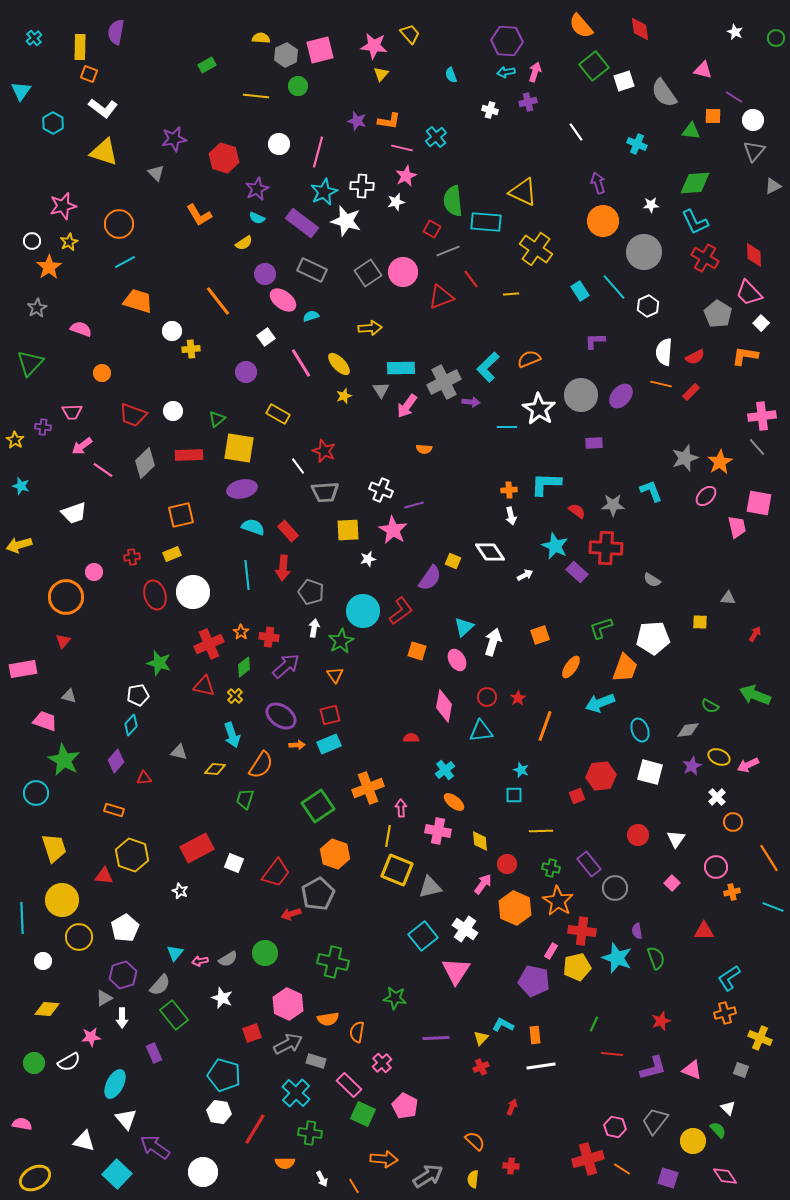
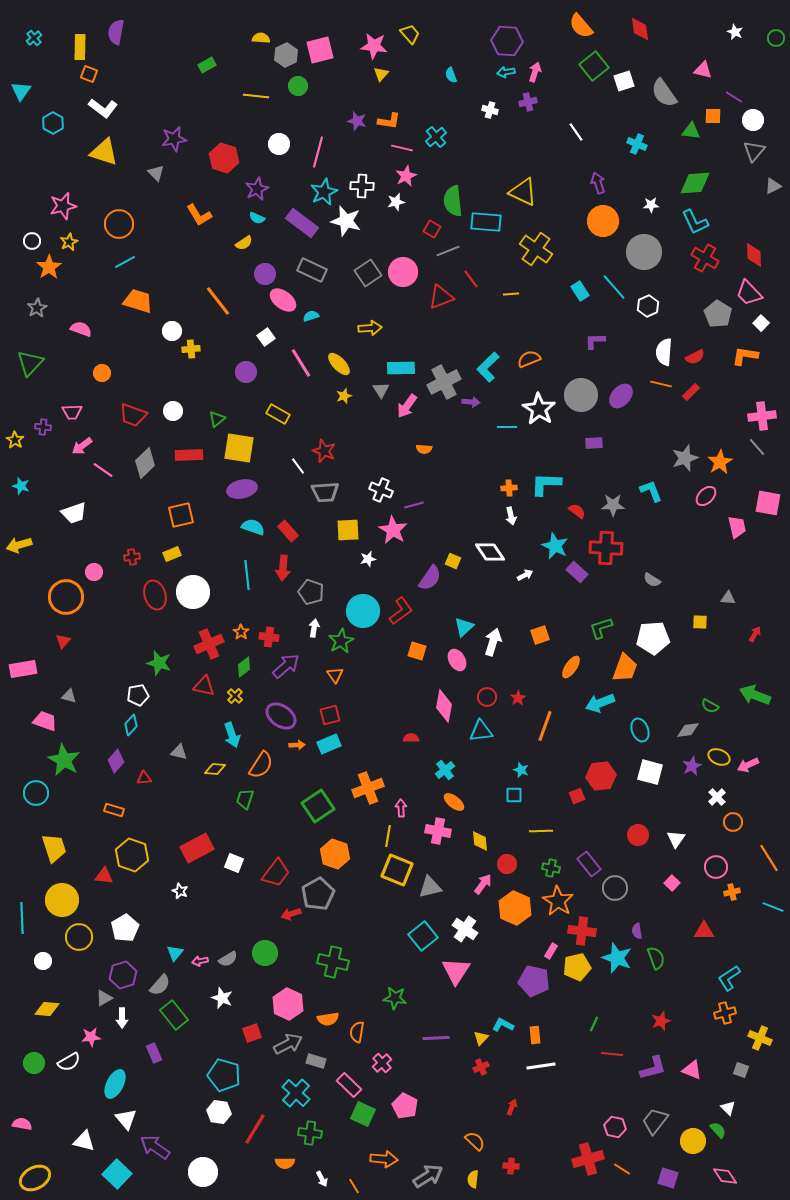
orange cross at (509, 490): moved 2 px up
pink square at (759, 503): moved 9 px right
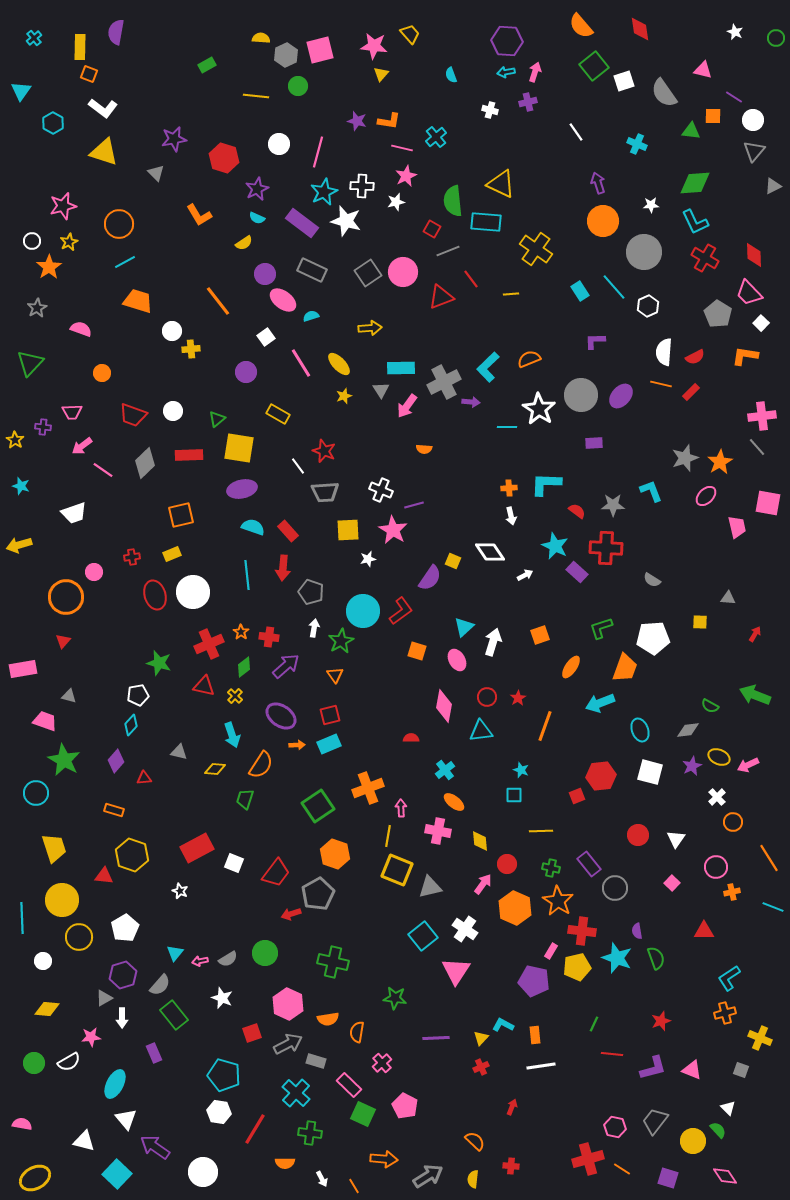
yellow triangle at (523, 192): moved 22 px left, 8 px up
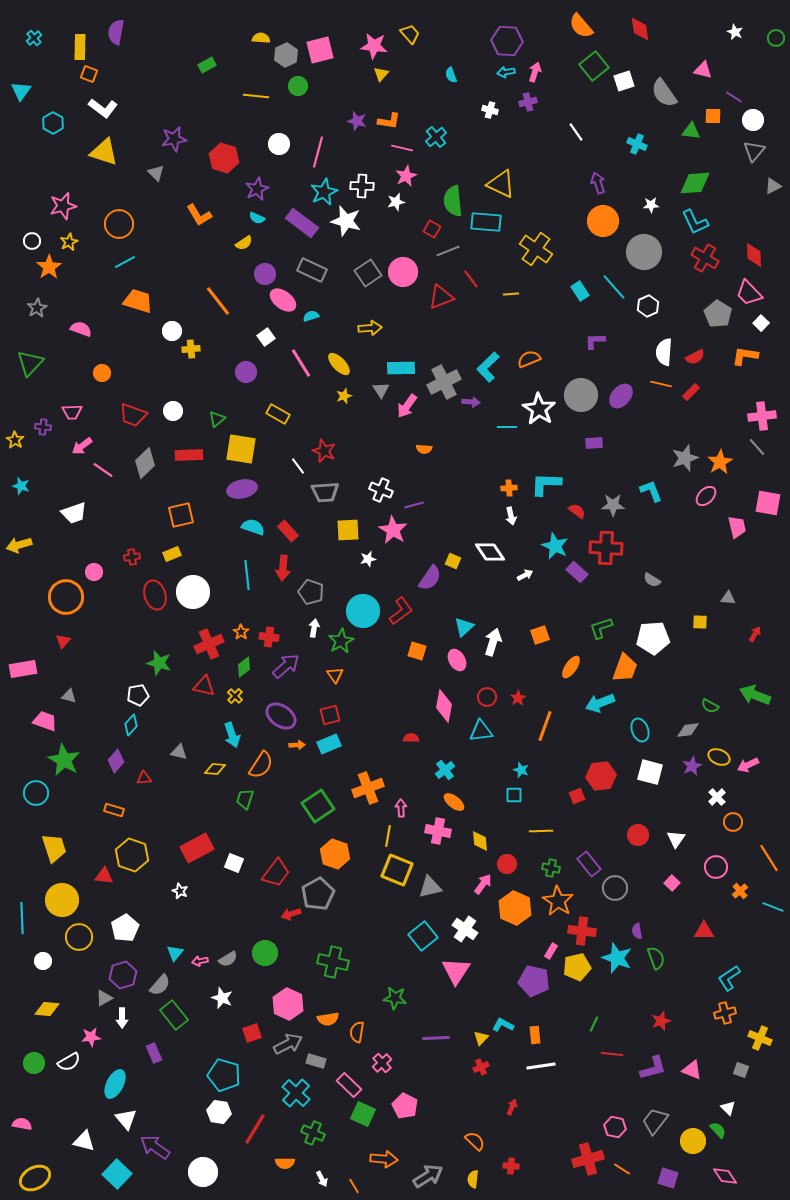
yellow square at (239, 448): moved 2 px right, 1 px down
orange cross at (732, 892): moved 8 px right, 1 px up; rotated 28 degrees counterclockwise
green cross at (310, 1133): moved 3 px right; rotated 15 degrees clockwise
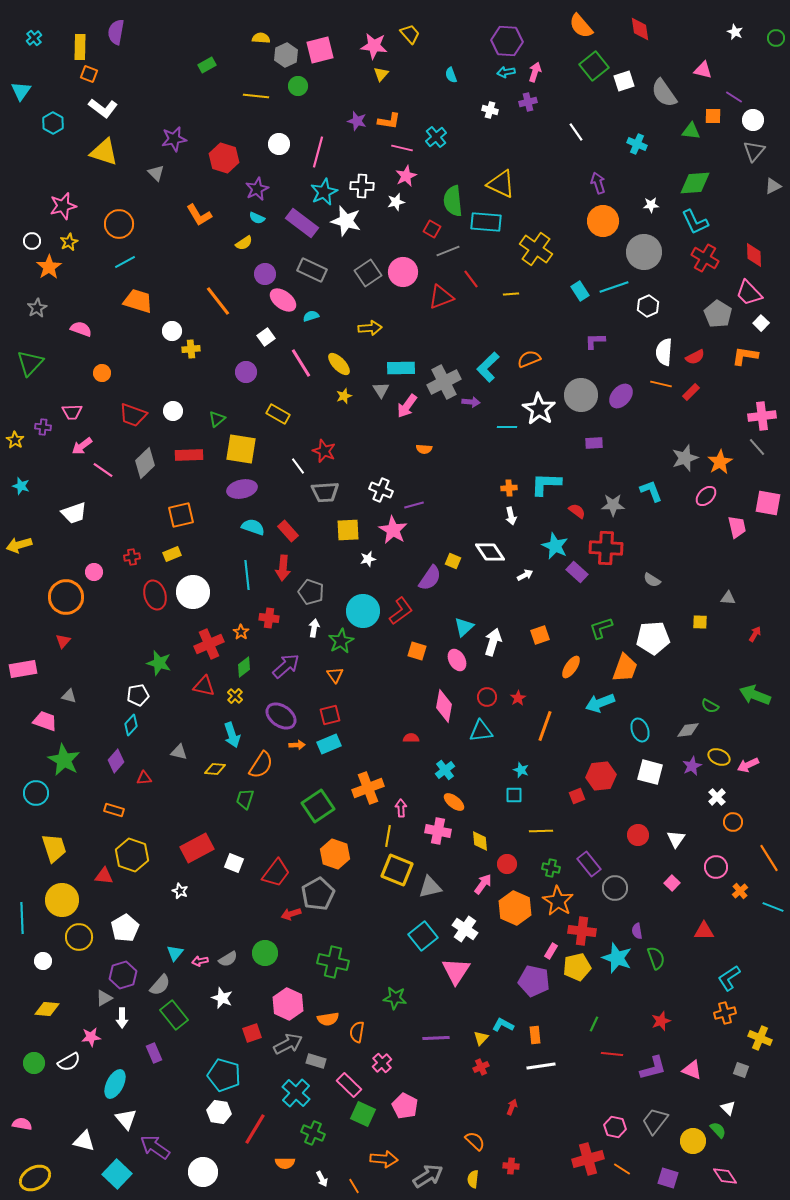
cyan line at (614, 287): rotated 68 degrees counterclockwise
red cross at (269, 637): moved 19 px up
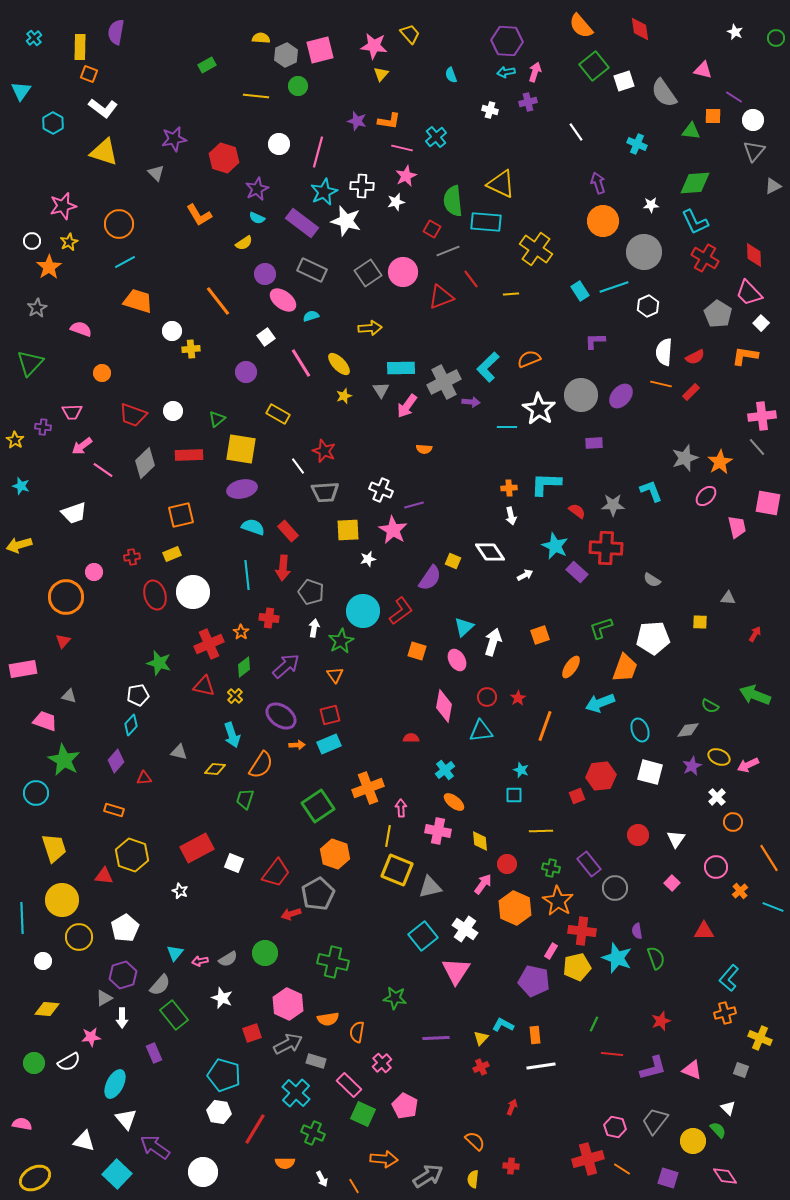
cyan L-shape at (729, 978): rotated 16 degrees counterclockwise
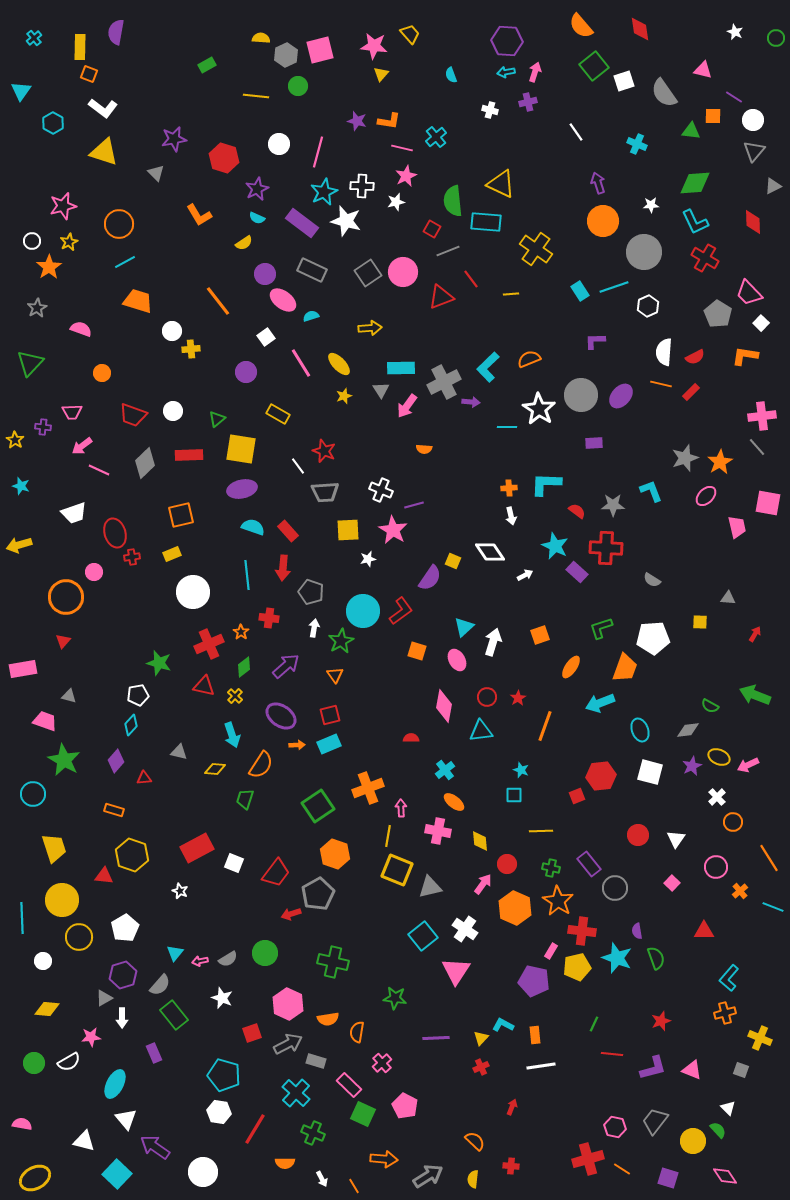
red diamond at (754, 255): moved 1 px left, 33 px up
pink line at (103, 470): moved 4 px left; rotated 10 degrees counterclockwise
red ellipse at (155, 595): moved 40 px left, 62 px up
cyan circle at (36, 793): moved 3 px left, 1 px down
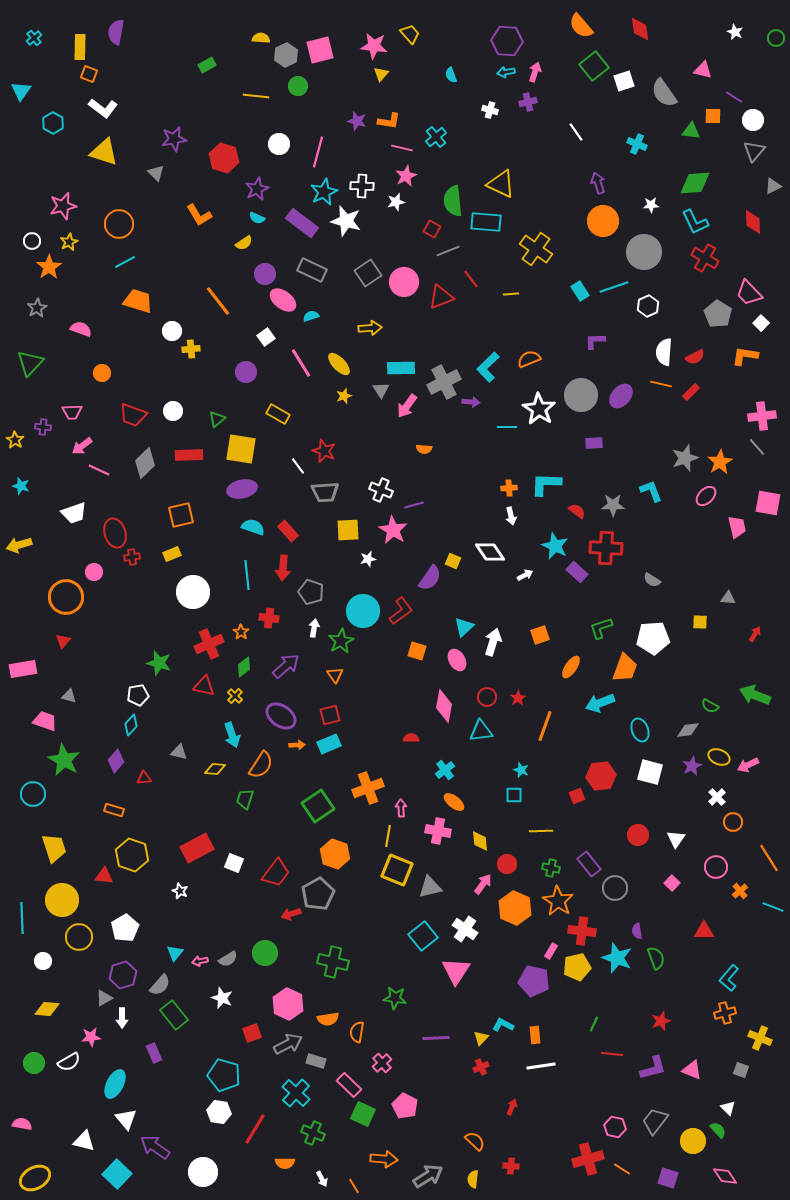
pink circle at (403, 272): moved 1 px right, 10 px down
